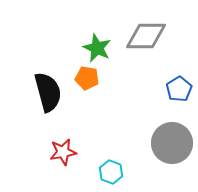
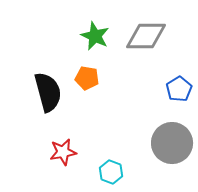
green star: moved 2 px left, 12 px up
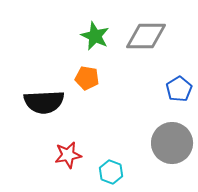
black semicircle: moved 4 px left, 10 px down; rotated 102 degrees clockwise
red star: moved 5 px right, 3 px down
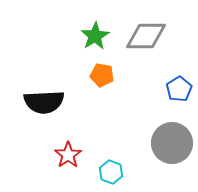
green star: rotated 16 degrees clockwise
orange pentagon: moved 15 px right, 3 px up
red star: rotated 24 degrees counterclockwise
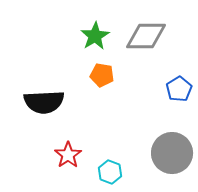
gray circle: moved 10 px down
cyan hexagon: moved 1 px left
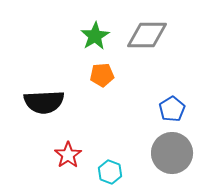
gray diamond: moved 1 px right, 1 px up
orange pentagon: rotated 15 degrees counterclockwise
blue pentagon: moved 7 px left, 20 px down
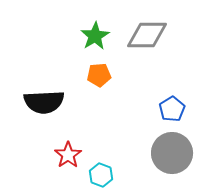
orange pentagon: moved 3 px left
cyan hexagon: moved 9 px left, 3 px down
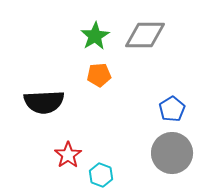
gray diamond: moved 2 px left
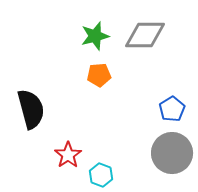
green star: rotated 16 degrees clockwise
black semicircle: moved 13 px left, 7 px down; rotated 102 degrees counterclockwise
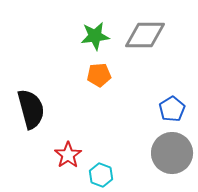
green star: rotated 8 degrees clockwise
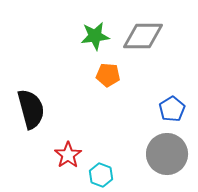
gray diamond: moved 2 px left, 1 px down
orange pentagon: moved 9 px right; rotated 10 degrees clockwise
gray circle: moved 5 px left, 1 px down
